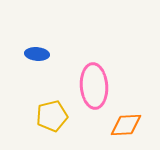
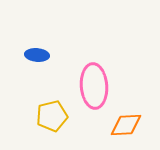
blue ellipse: moved 1 px down
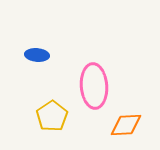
yellow pentagon: rotated 20 degrees counterclockwise
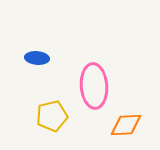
blue ellipse: moved 3 px down
yellow pentagon: rotated 20 degrees clockwise
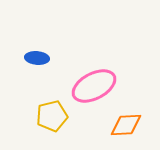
pink ellipse: rotated 66 degrees clockwise
